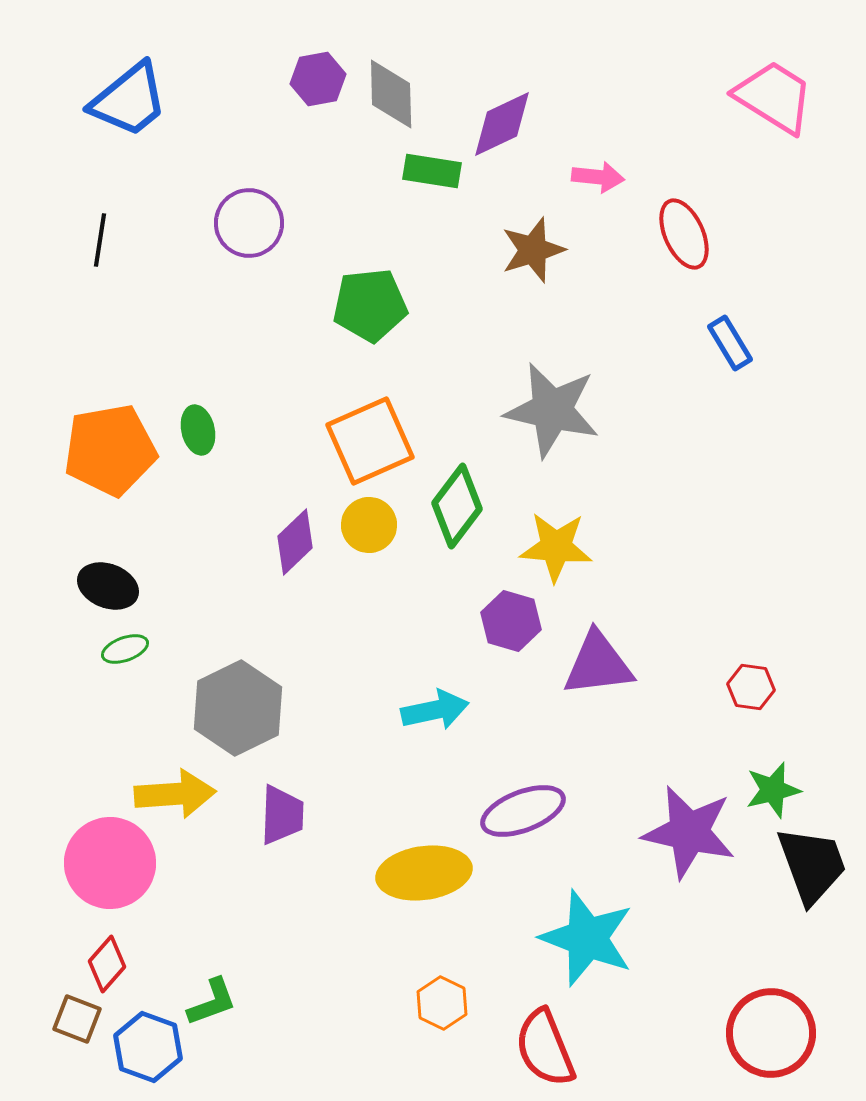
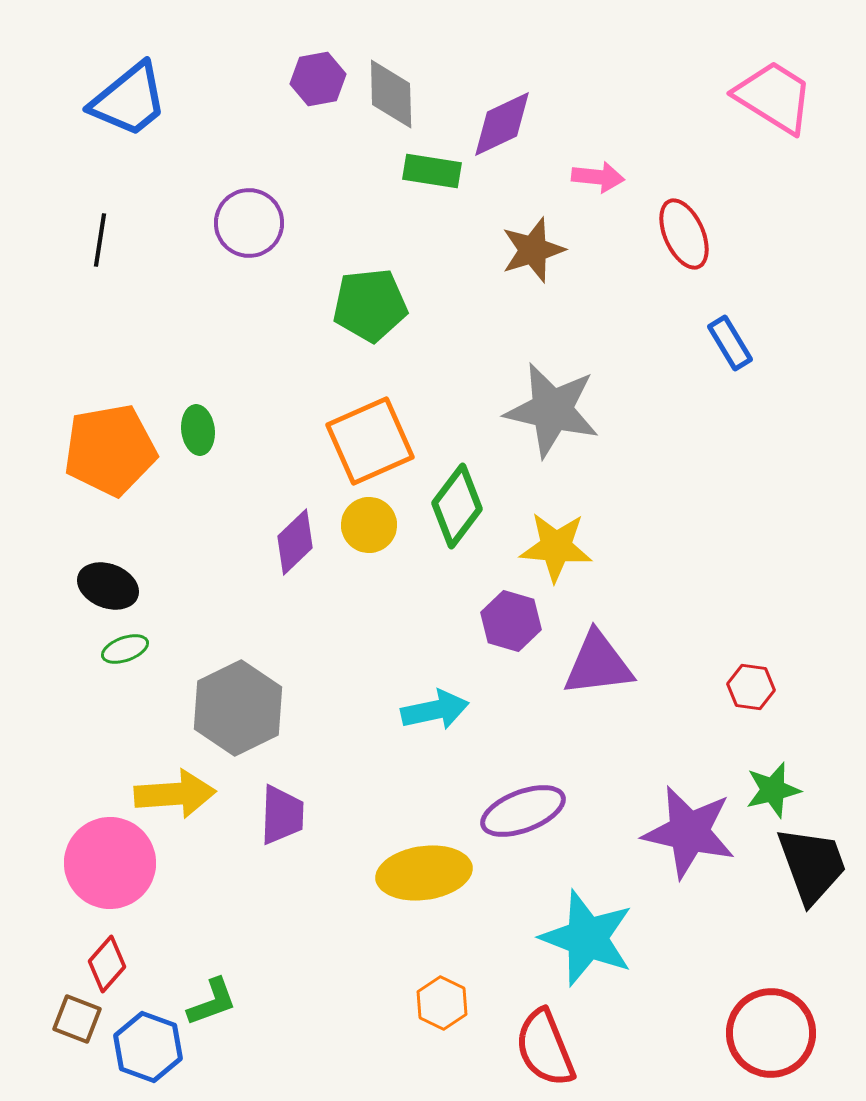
green ellipse at (198, 430): rotated 6 degrees clockwise
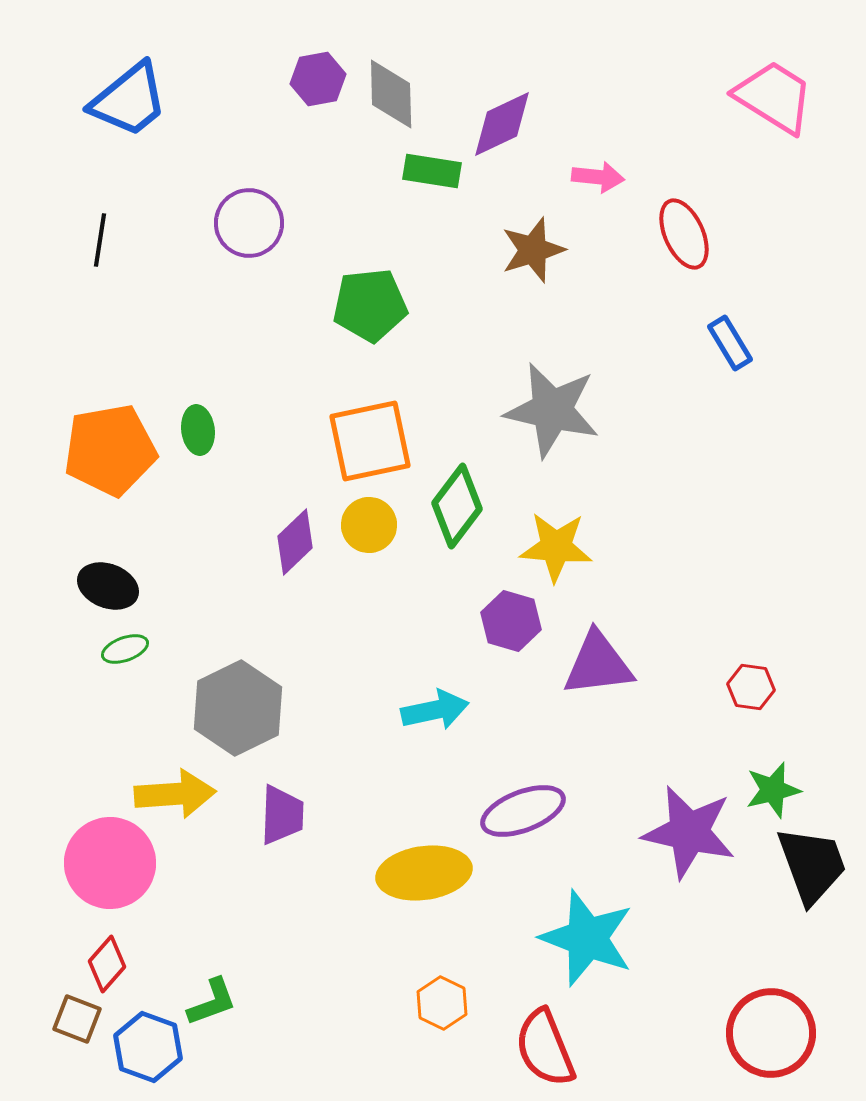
orange square at (370, 441): rotated 12 degrees clockwise
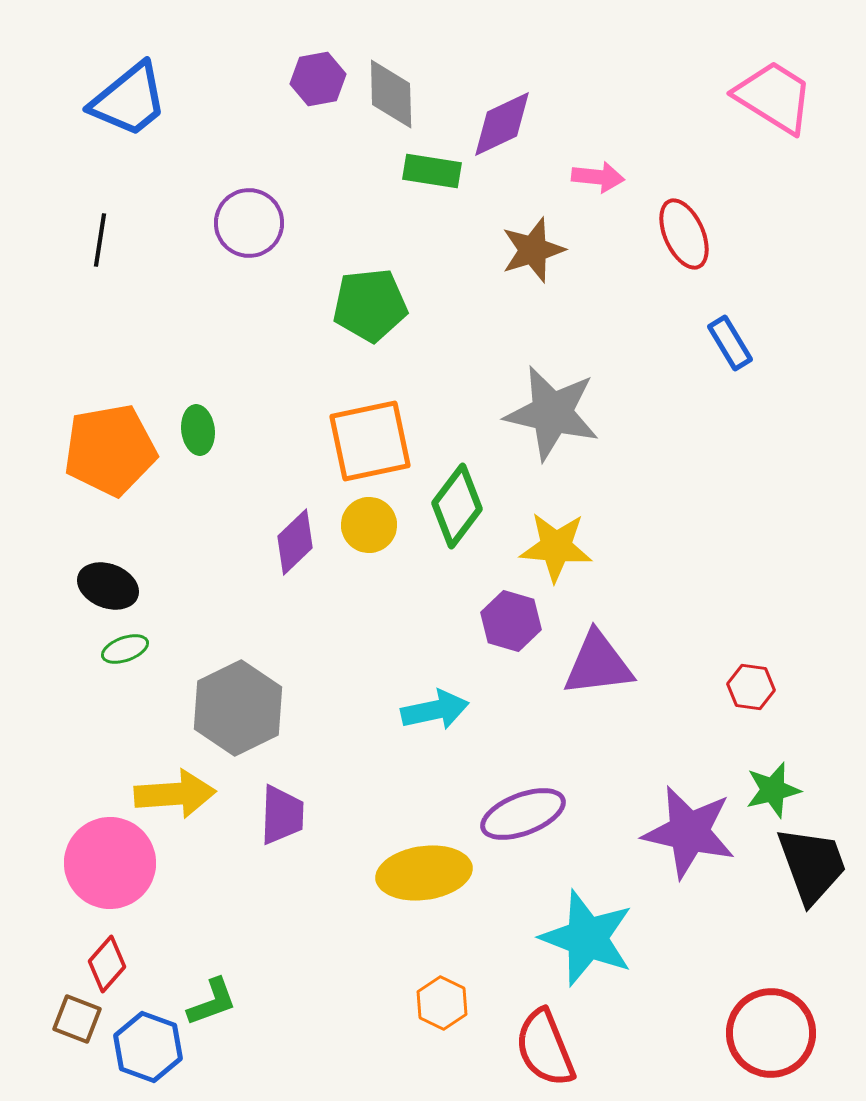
gray star at (552, 410): moved 3 px down
purple ellipse at (523, 811): moved 3 px down
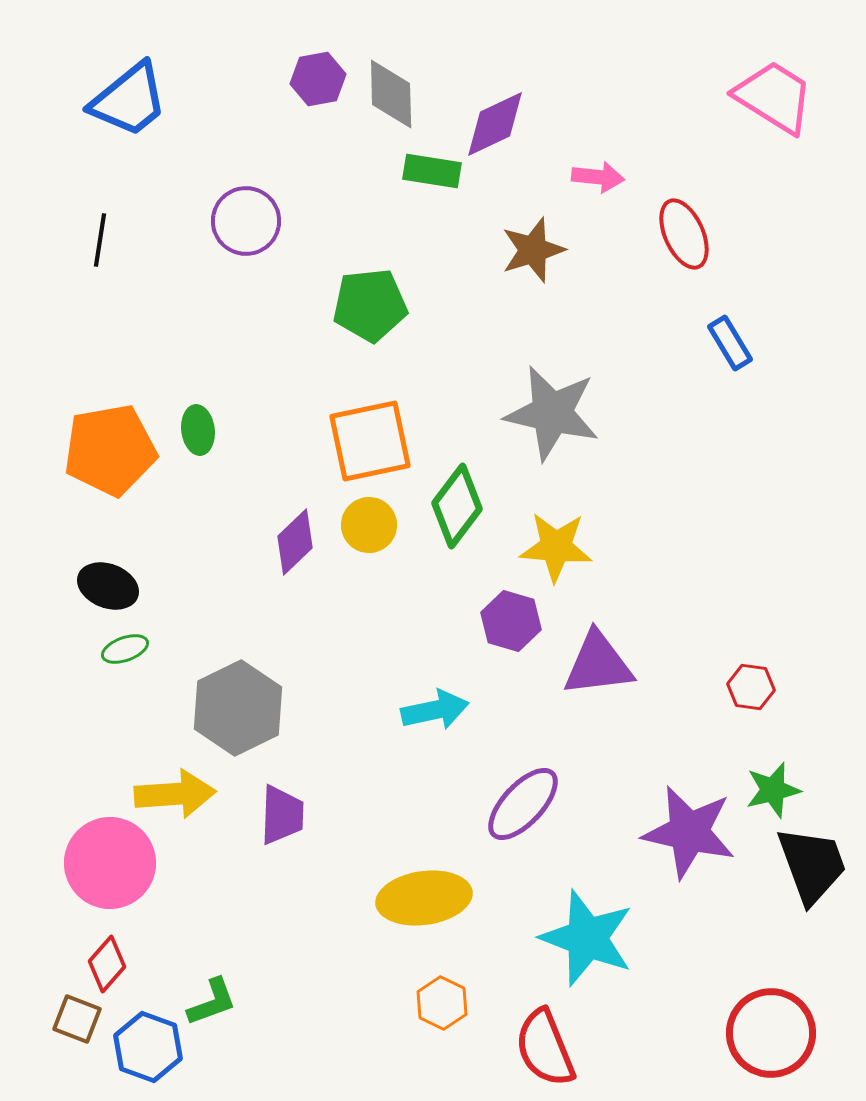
purple diamond at (502, 124): moved 7 px left
purple circle at (249, 223): moved 3 px left, 2 px up
purple ellipse at (523, 814): moved 10 px up; rotated 26 degrees counterclockwise
yellow ellipse at (424, 873): moved 25 px down
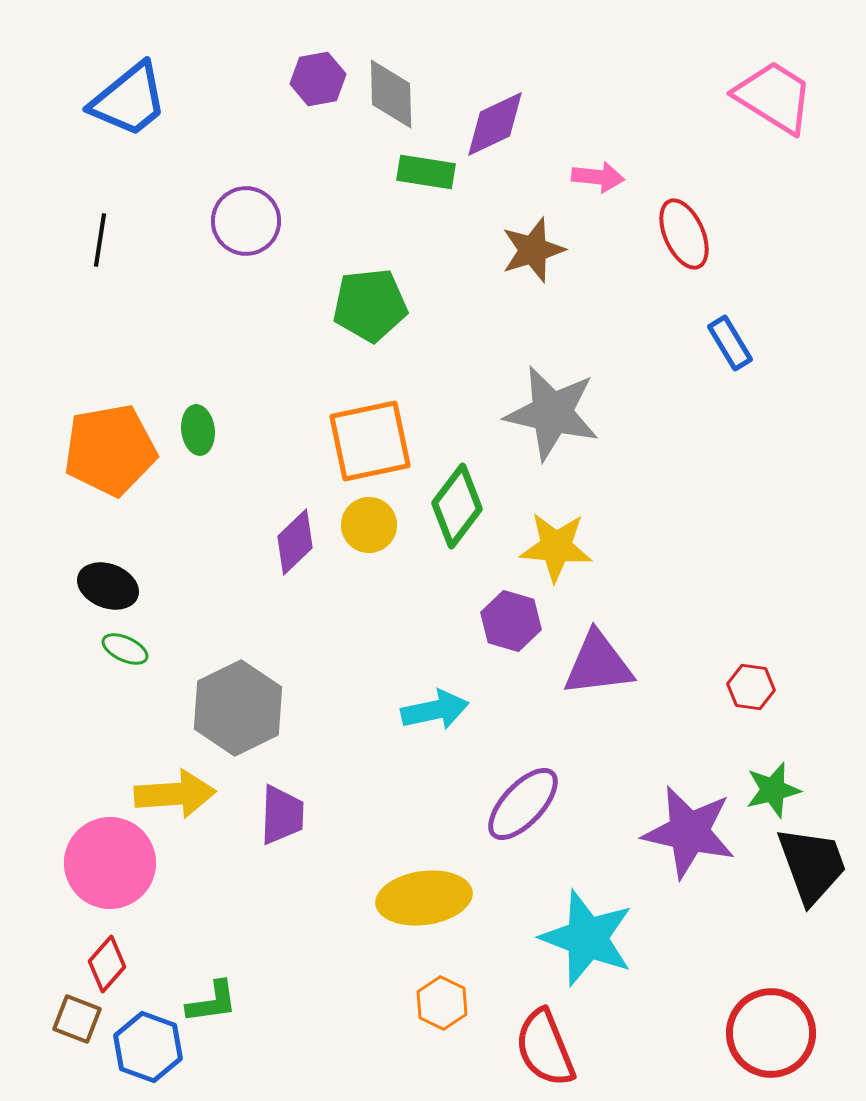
green rectangle at (432, 171): moved 6 px left, 1 px down
green ellipse at (125, 649): rotated 45 degrees clockwise
green L-shape at (212, 1002): rotated 12 degrees clockwise
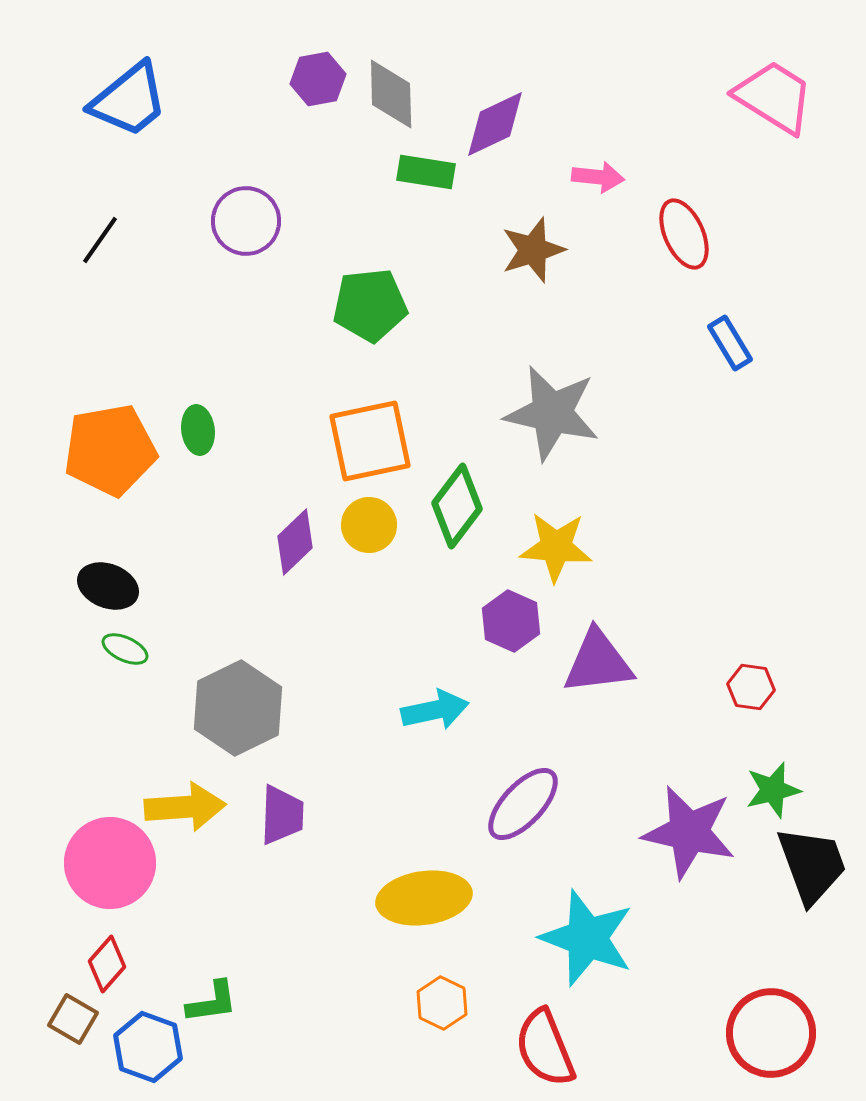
black line at (100, 240): rotated 26 degrees clockwise
purple hexagon at (511, 621): rotated 8 degrees clockwise
purple triangle at (598, 664): moved 2 px up
yellow arrow at (175, 794): moved 10 px right, 13 px down
brown square at (77, 1019): moved 4 px left; rotated 9 degrees clockwise
